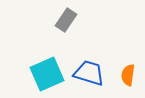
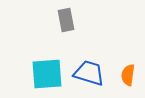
gray rectangle: rotated 45 degrees counterclockwise
cyan square: rotated 20 degrees clockwise
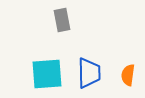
gray rectangle: moved 4 px left
blue trapezoid: rotated 72 degrees clockwise
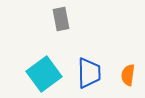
gray rectangle: moved 1 px left, 1 px up
cyan square: moved 3 px left; rotated 32 degrees counterclockwise
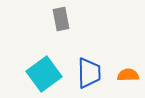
orange semicircle: rotated 80 degrees clockwise
